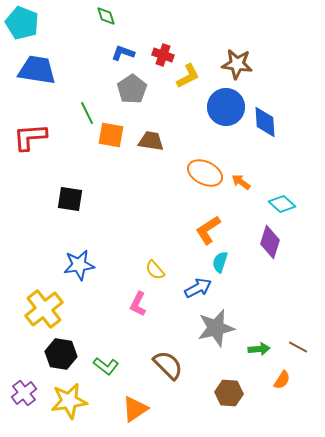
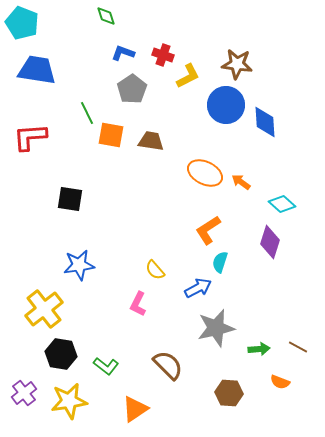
blue circle: moved 2 px up
orange semicircle: moved 2 px left, 2 px down; rotated 78 degrees clockwise
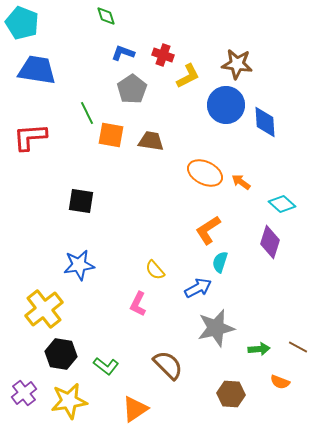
black square: moved 11 px right, 2 px down
brown hexagon: moved 2 px right, 1 px down
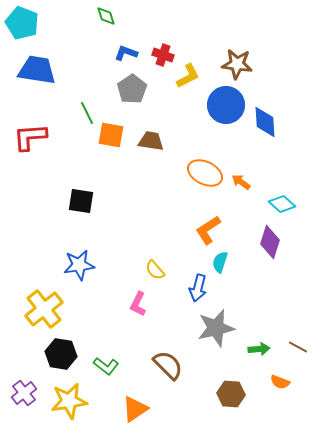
blue L-shape: moved 3 px right
blue arrow: rotated 132 degrees clockwise
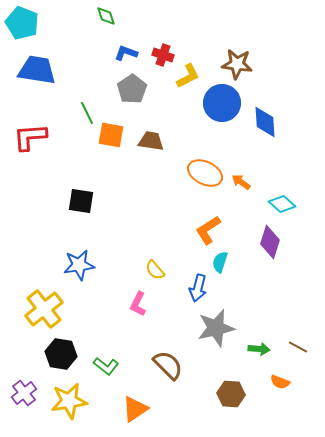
blue circle: moved 4 px left, 2 px up
green arrow: rotated 10 degrees clockwise
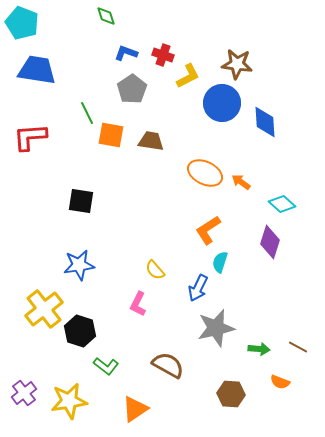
blue arrow: rotated 12 degrees clockwise
black hexagon: moved 19 px right, 23 px up; rotated 8 degrees clockwise
brown semicircle: rotated 16 degrees counterclockwise
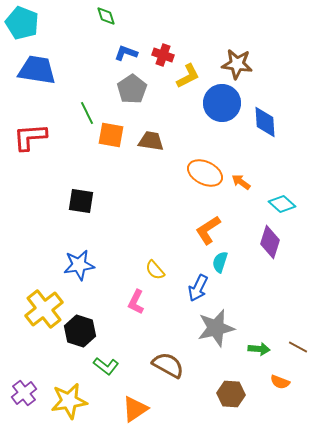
pink L-shape: moved 2 px left, 2 px up
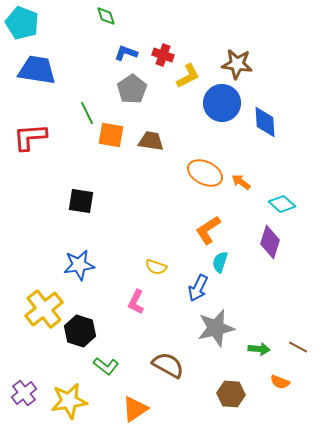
yellow semicircle: moved 1 px right, 3 px up; rotated 30 degrees counterclockwise
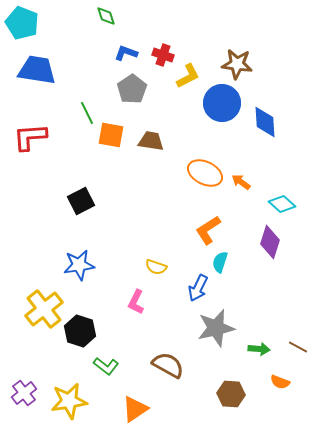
black square: rotated 36 degrees counterclockwise
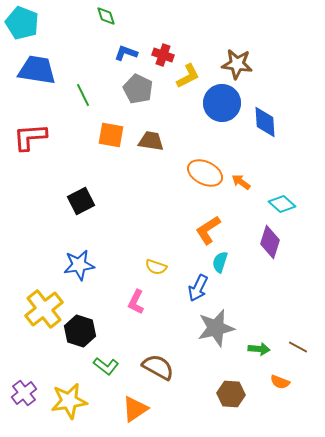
gray pentagon: moved 6 px right; rotated 12 degrees counterclockwise
green line: moved 4 px left, 18 px up
brown semicircle: moved 10 px left, 2 px down
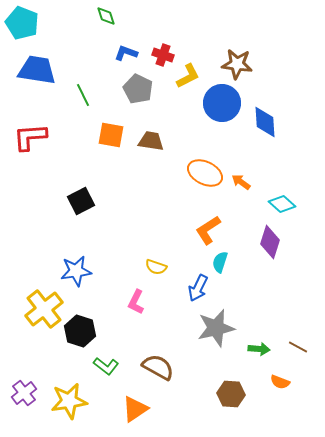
blue star: moved 3 px left, 6 px down
